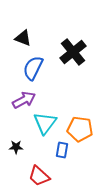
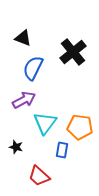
orange pentagon: moved 2 px up
black star: rotated 16 degrees clockwise
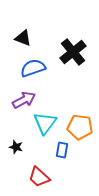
blue semicircle: rotated 45 degrees clockwise
red trapezoid: moved 1 px down
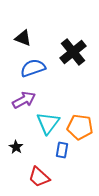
cyan triangle: moved 3 px right
black star: rotated 16 degrees clockwise
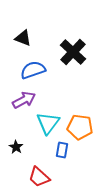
black cross: rotated 8 degrees counterclockwise
blue semicircle: moved 2 px down
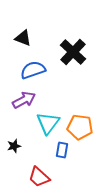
black star: moved 2 px left, 1 px up; rotated 24 degrees clockwise
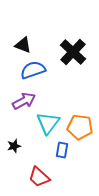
black triangle: moved 7 px down
purple arrow: moved 1 px down
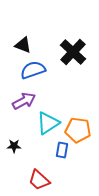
cyan triangle: rotated 20 degrees clockwise
orange pentagon: moved 2 px left, 3 px down
black star: rotated 16 degrees clockwise
red trapezoid: moved 3 px down
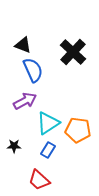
blue semicircle: rotated 85 degrees clockwise
purple arrow: moved 1 px right
blue rectangle: moved 14 px left; rotated 21 degrees clockwise
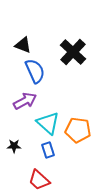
blue semicircle: moved 2 px right, 1 px down
cyan triangle: rotated 45 degrees counterclockwise
blue rectangle: rotated 49 degrees counterclockwise
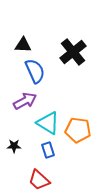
black triangle: rotated 18 degrees counterclockwise
black cross: rotated 8 degrees clockwise
cyan triangle: rotated 10 degrees counterclockwise
